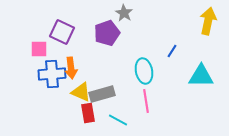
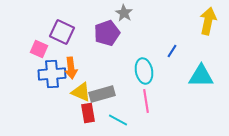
pink square: rotated 24 degrees clockwise
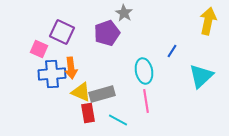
cyan triangle: rotated 44 degrees counterclockwise
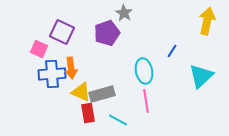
yellow arrow: moved 1 px left
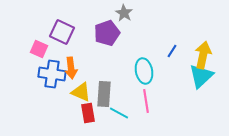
yellow arrow: moved 4 px left, 34 px down
blue cross: rotated 12 degrees clockwise
gray rectangle: moved 2 px right; rotated 70 degrees counterclockwise
cyan line: moved 1 px right, 7 px up
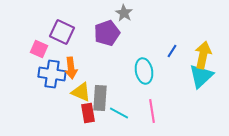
gray rectangle: moved 4 px left, 4 px down
pink line: moved 6 px right, 10 px down
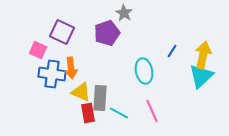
pink square: moved 1 px left, 1 px down
pink line: rotated 15 degrees counterclockwise
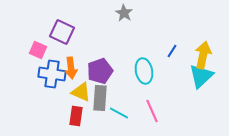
purple pentagon: moved 7 px left, 38 px down
red rectangle: moved 12 px left, 3 px down; rotated 18 degrees clockwise
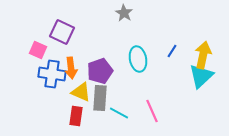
cyan ellipse: moved 6 px left, 12 px up
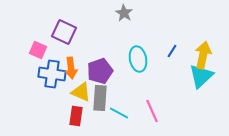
purple square: moved 2 px right
